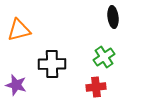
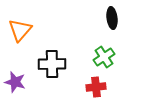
black ellipse: moved 1 px left, 1 px down
orange triangle: moved 1 px right; rotated 35 degrees counterclockwise
purple star: moved 1 px left, 3 px up
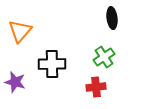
orange triangle: moved 1 px down
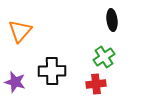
black ellipse: moved 2 px down
black cross: moved 7 px down
red cross: moved 3 px up
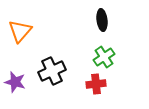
black ellipse: moved 10 px left
black cross: rotated 24 degrees counterclockwise
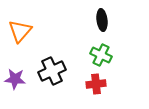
green cross: moved 3 px left, 2 px up; rotated 30 degrees counterclockwise
purple star: moved 3 px up; rotated 10 degrees counterclockwise
